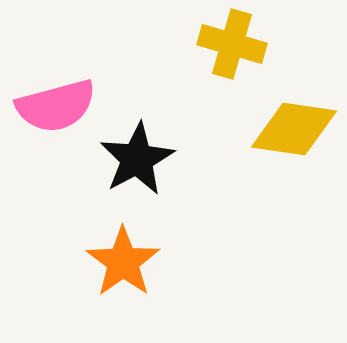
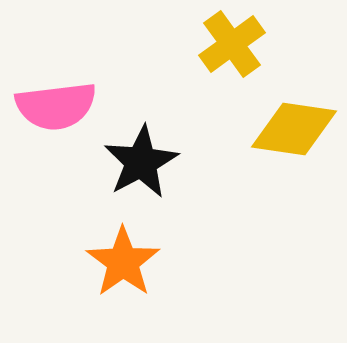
yellow cross: rotated 38 degrees clockwise
pink semicircle: rotated 8 degrees clockwise
black star: moved 4 px right, 3 px down
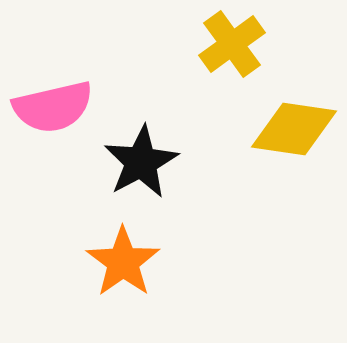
pink semicircle: moved 3 px left, 1 px down; rotated 6 degrees counterclockwise
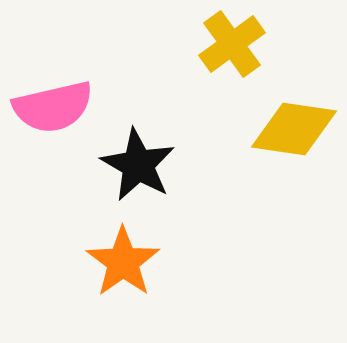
black star: moved 3 px left, 3 px down; rotated 14 degrees counterclockwise
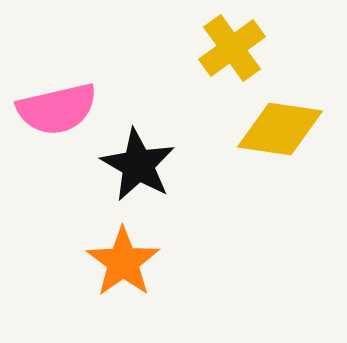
yellow cross: moved 4 px down
pink semicircle: moved 4 px right, 2 px down
yellow diamond: moved 14 px left
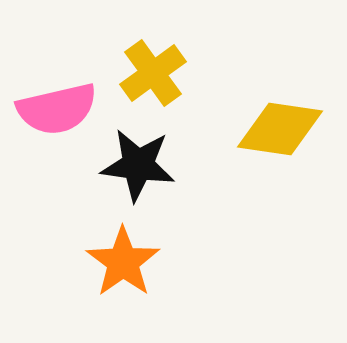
yellow cross: moved 79 px left, 25 px down
black star: rotated 22 degrees counterclockwise
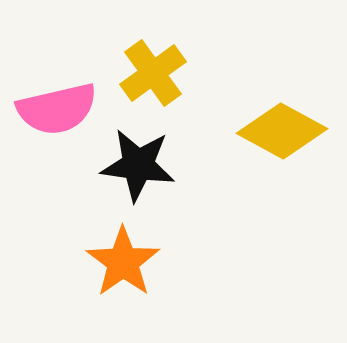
yellow diamond: moved 2 px right, 2 px down; rotated 20 degrees clockwise
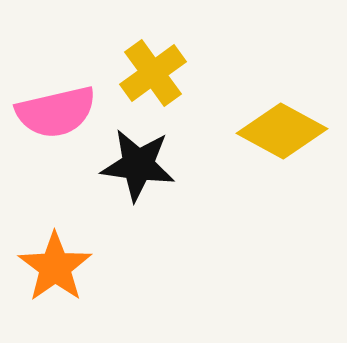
pink semicircle: moved 1 px left, 3 px down
orange star: moved 68 px left, 5 px down
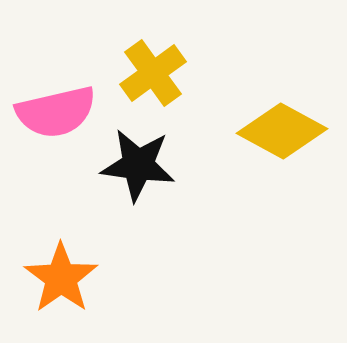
orange star: moved 6 px right, 11 px down
